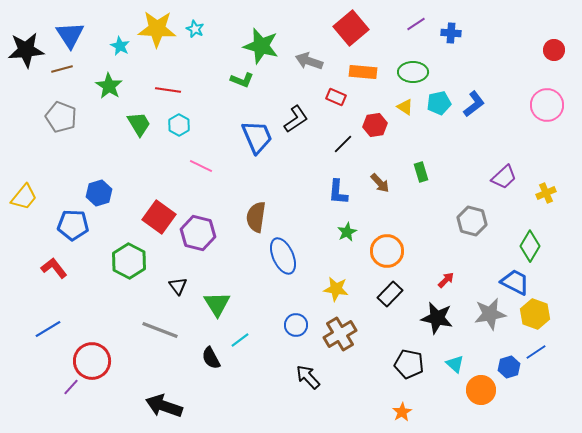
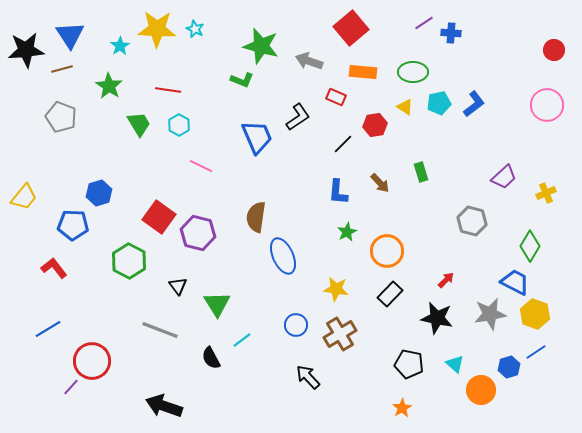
purple line at (416, 24): moved 8 px right, 1 px up
cyan star at (120, 46): rotated 12 degrees clockwise
black L-shape at (296, 119): moved 2 px right, 2 px up
cyan line at (240, 340): moved 2 px right
orange star at (402, 412): moved 4 px up
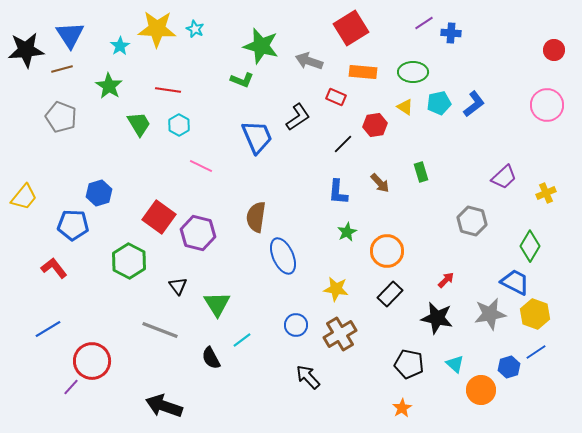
red square at (351, 28): rotated 8 degrees clockwise
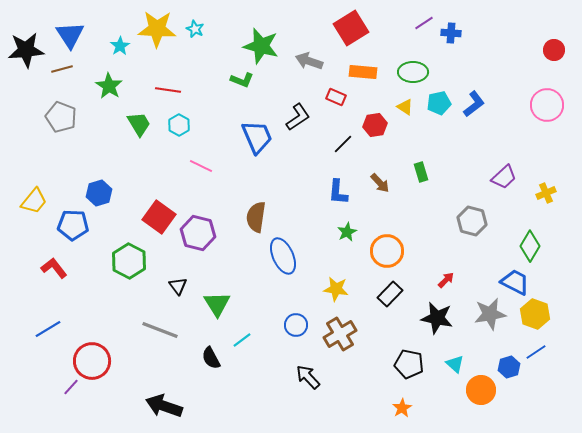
yellow trapezoid at (24, 197): moved 10 px right, 4 px down
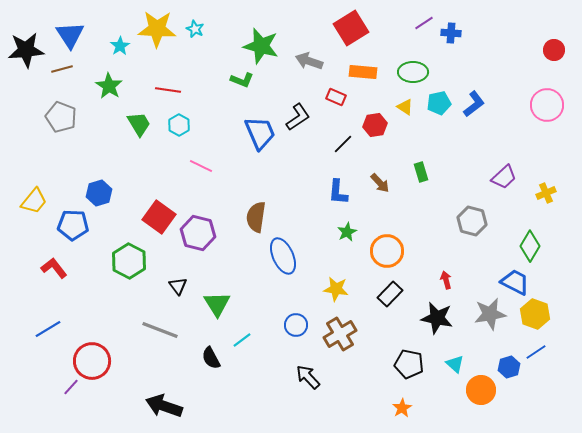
blue trapezoid at (257, 137): moved 3 px right, 4 px up
red arrow at (446, 280): rotated 60 degrees counterclockwise
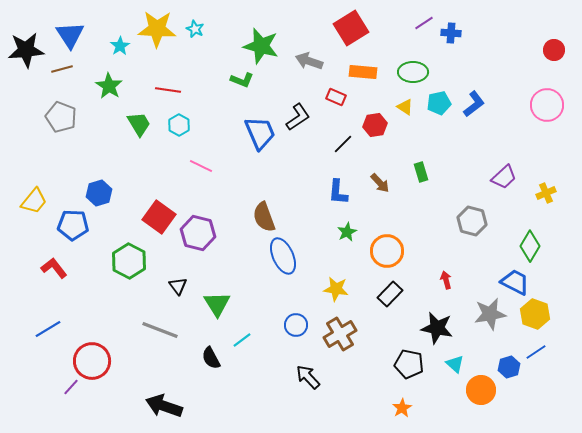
brown semicircle at (256, 217): moved 8 px right; rotated 28 degrees counterclockwise
black star at (437, 318): moved 10 px down
